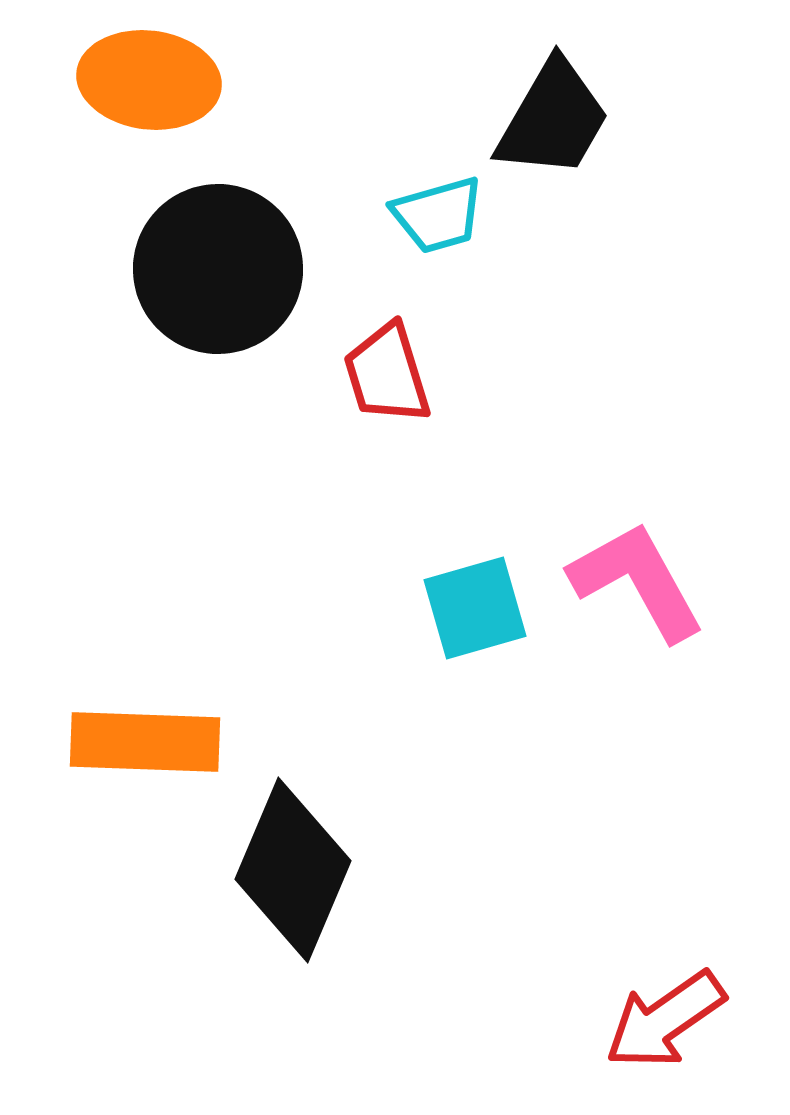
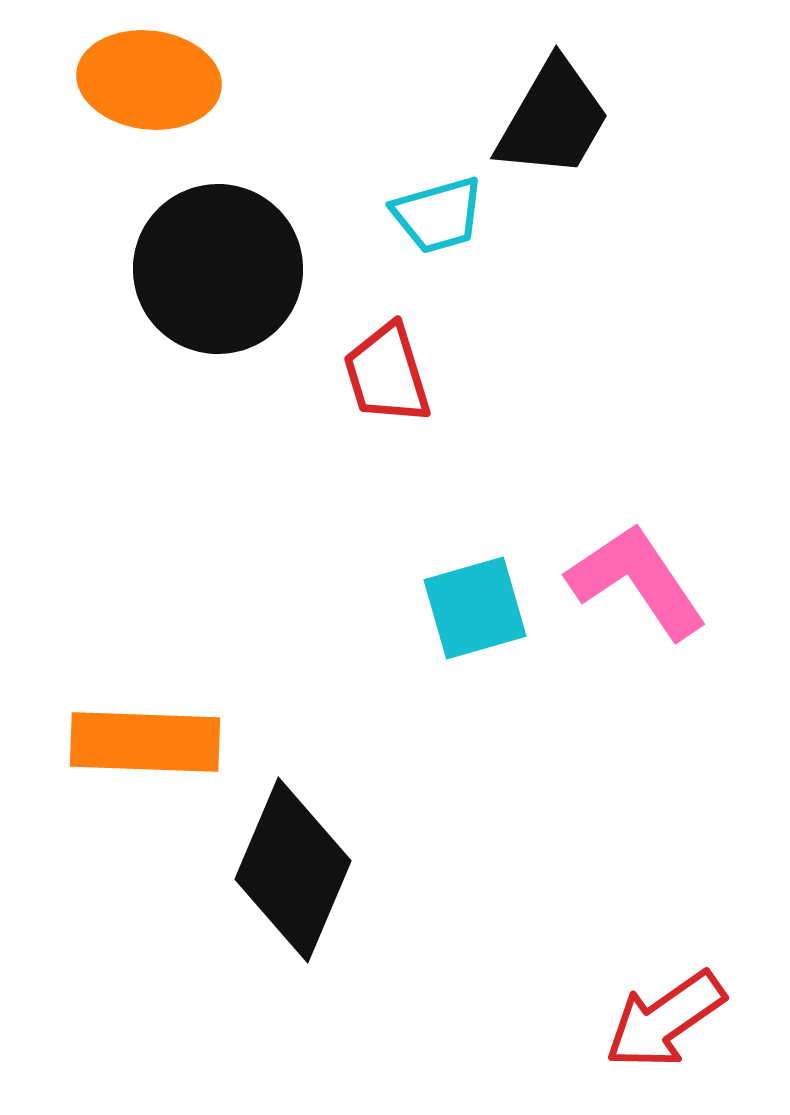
pink L-shape: rotated 5 degrees counterclockwise
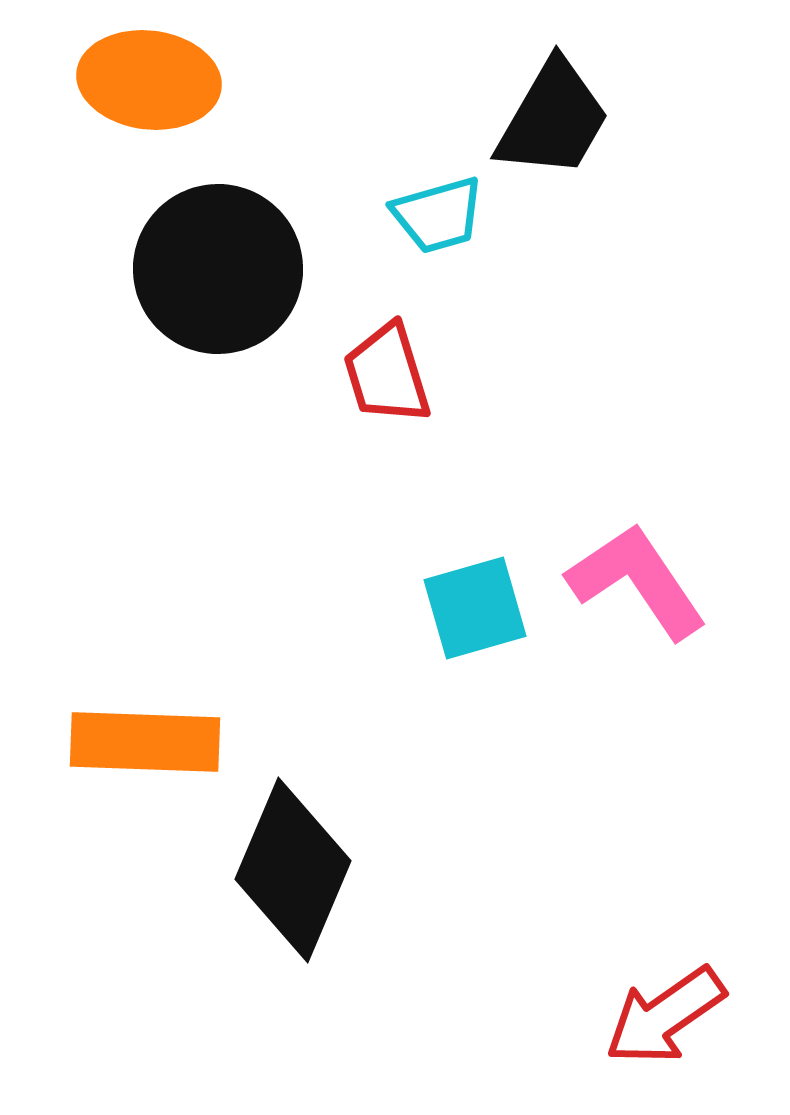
red arrow: moved 4 px up
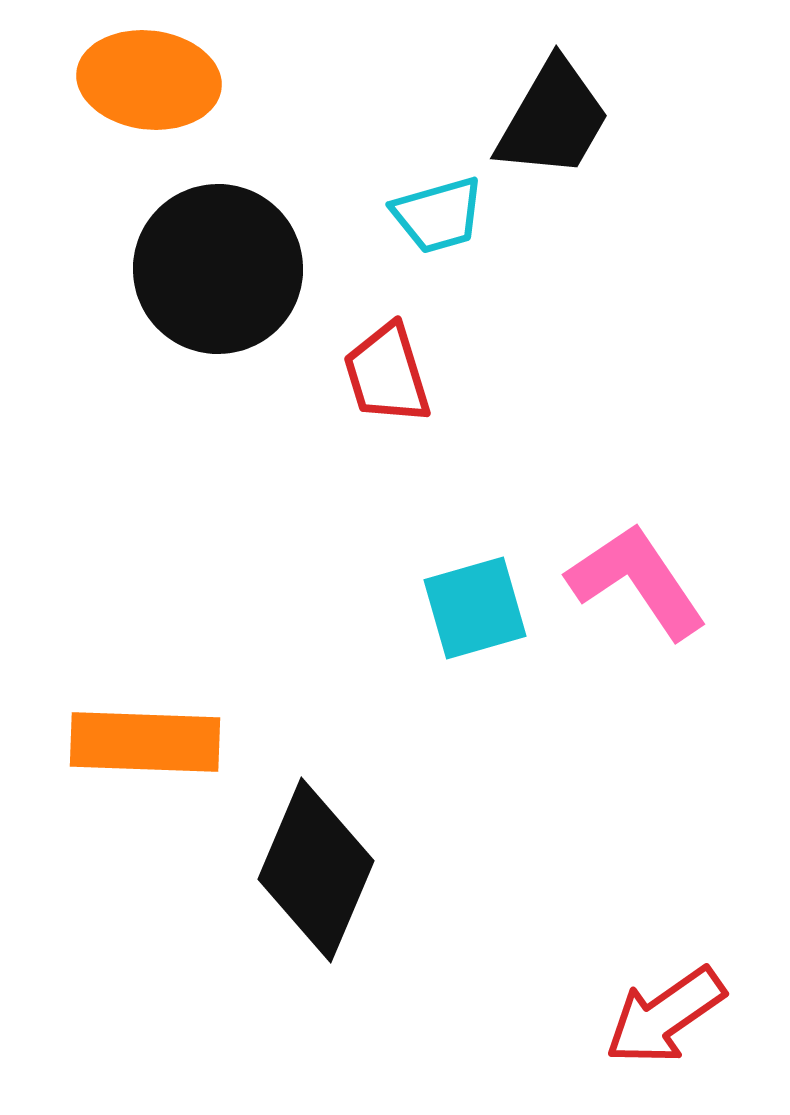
black diamond: moved 23 px right
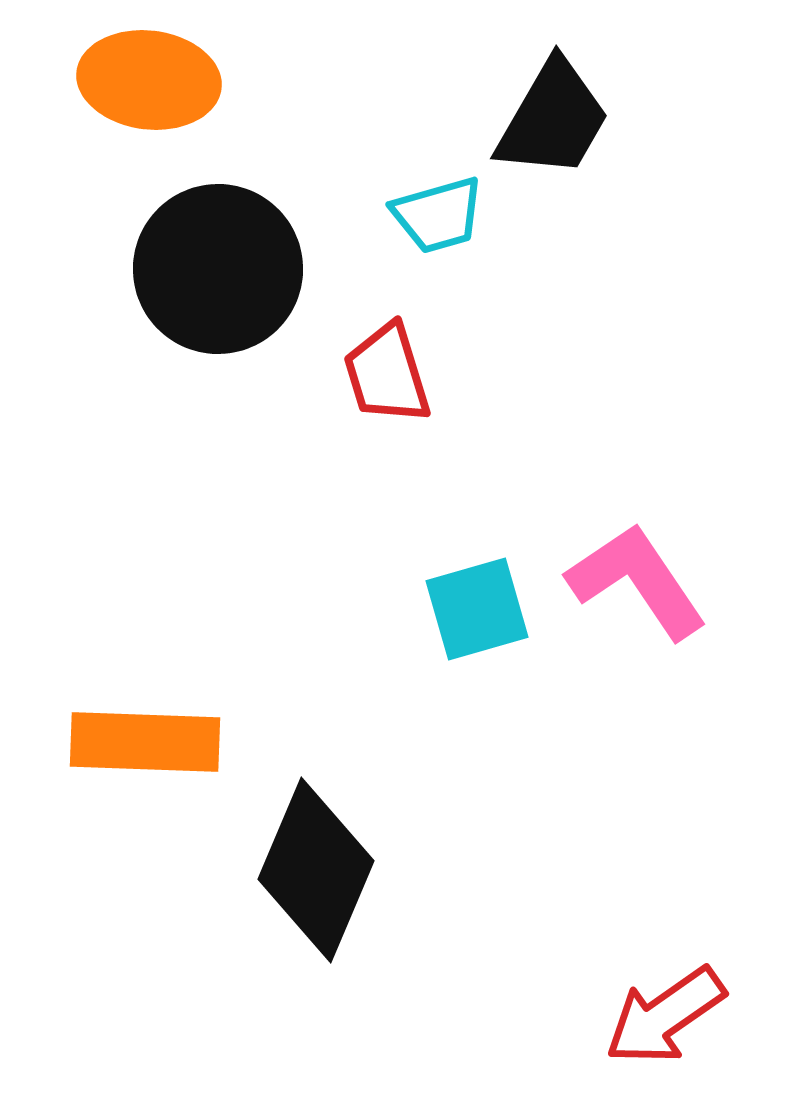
cyan square: moved 2 px right, 1 px down
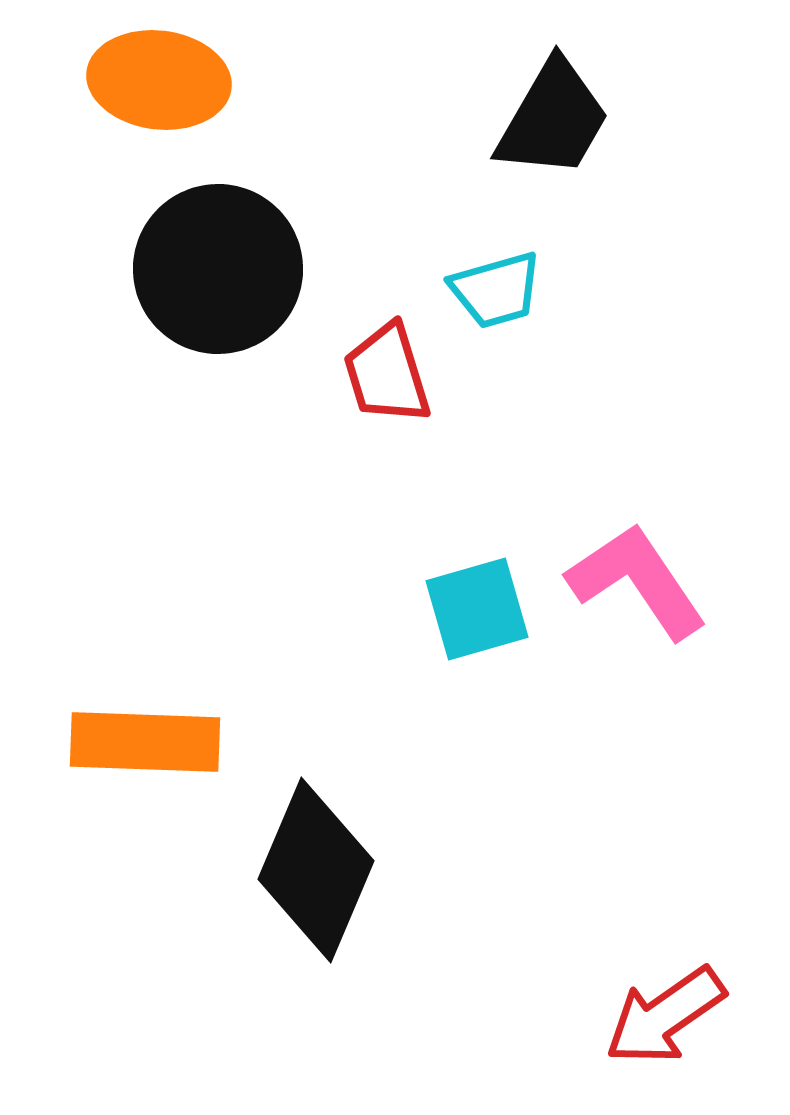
orange ellipse: moved 10 px right
cyan trapezoid: moved 58 px right, 75 px down
